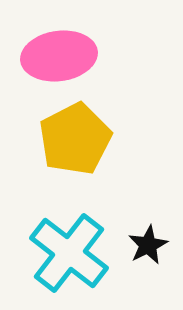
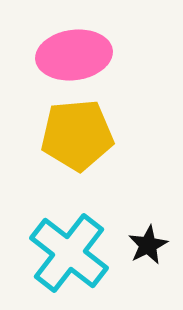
pink ellipse: moved 15 px right, 1 px up
yellow pentagon: moved 2 px right, 4 px up; rotated 22 degrees clockwise
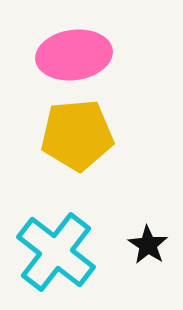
black star: rotated 12 degrees counterclockwise
cyan cross: moved 13 px left, 1 px up
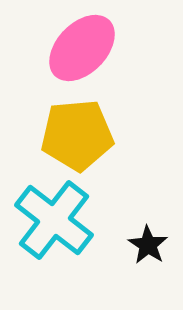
pink ellipse: moved 8 px right, 7 px up; rotated 38 degrees counterclockwise
cyan cross: moved 2 px left, 32 px up
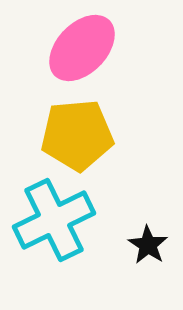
cyan cross: rotated 26 degrees clockwise
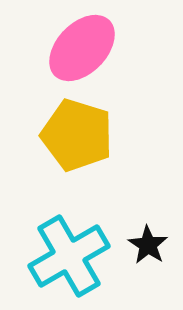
yellow pentagon: rotated 22 degrees clockwise
cyan cross: moved 15 px right, 36 px down; rotated 4 degrees counterclockwise
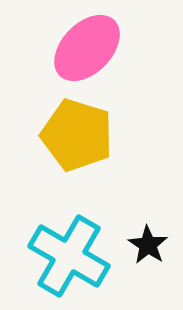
pink ellipse: moved 5 px right
cyan cross: rotated 30 degrees counterclockwise
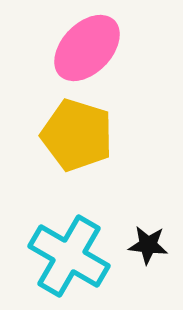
black star: rotated 27 degrees counterclockwise
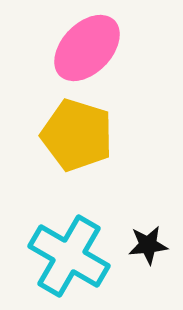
black star: rotated 12 degrees counterclockwise
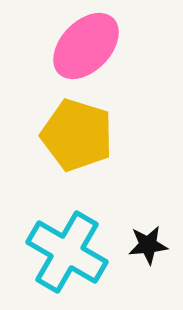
pink ellipse: moved 1 px left, 2 px up
cyan cross: moved 2 px left, 4 px up
